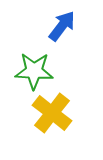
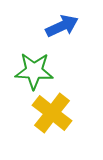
blue arrow: rotated 28 degrees clockwise
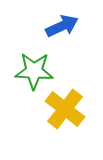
yellow cross: moved 13 px right, 4 px up
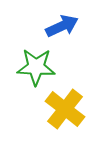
green star: moved 2 px right, 4 px up
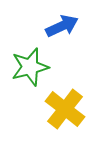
green star: moved 6 px left; rotated 18 degrees counterclockwise
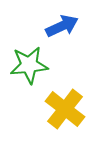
green star: moved 1 px left, 2 px up; rotated 9 degrees clockwise
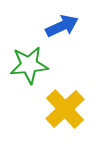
yellow cross: rotated 9 degrees clockwise
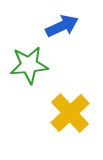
yellow cross: moved 5 px right, 4 px down
